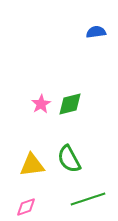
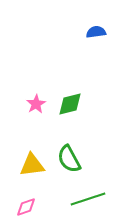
pink star: moved 5 px left
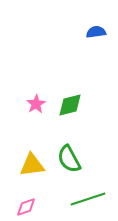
green diamond: moved 1 px down
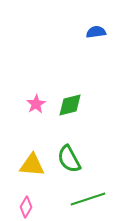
yellow triangle: rotated 12 degrees clockwise
pink diamond: rotated 40 degrees counterclockwise
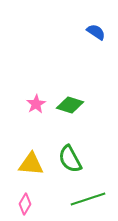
blue semicircle: rotated 42 degrees clockwise
green diamond: rotated 32 degrees clockwise
green semicircle: moved 1 px right
yellow triangle: moved 1 px left, 1 px up
pink diamond: moved 1 px left, 3 px up
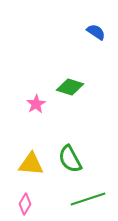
green diamond: moved 18 px up
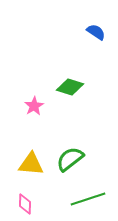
pink star: moved 2 px left, 2 px down
green semicircle: rotated 80 degrees clockwise
pink diamond: rotated 30 degrees counterclockwise
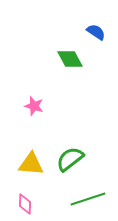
green diamond: moved 28 px up; rotated 44 degrees clockwise
pink star: rotated 24 degrees counterclockwise
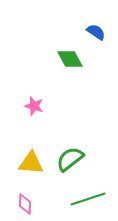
yellow triangle: moved 1 px up
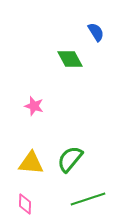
blue semicircle: rotated 24 degrees clockwise
green semicircle: rotated 12 degrees counterclockwise
